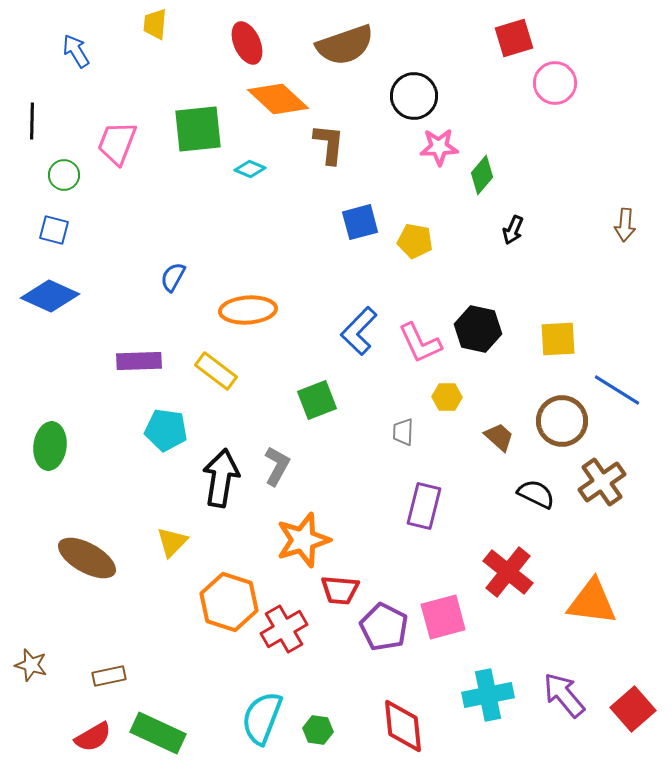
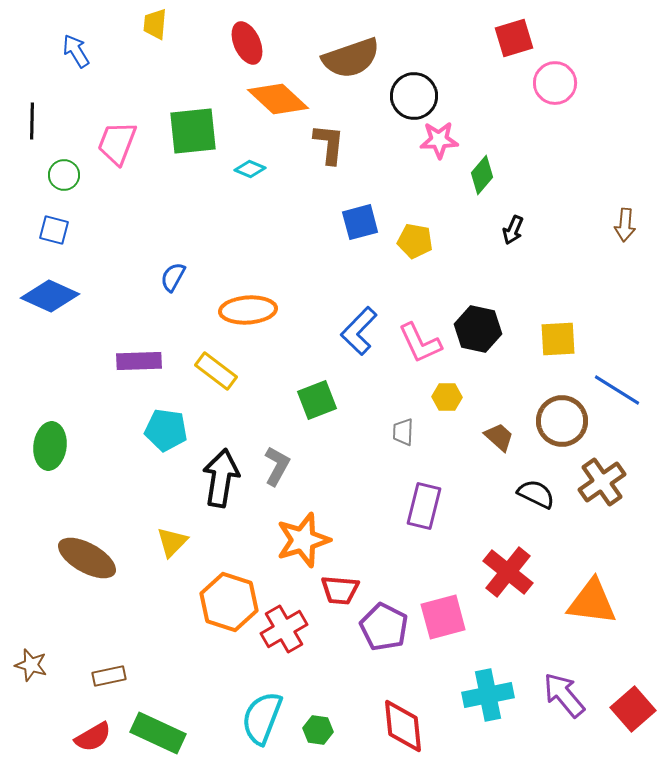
brown semicircle at (345, 45): moved 6 px right, 13 px down
green square at (198, 129): moved 5 px left, 2 px down
pink star at (439, 147): moved 7 px up
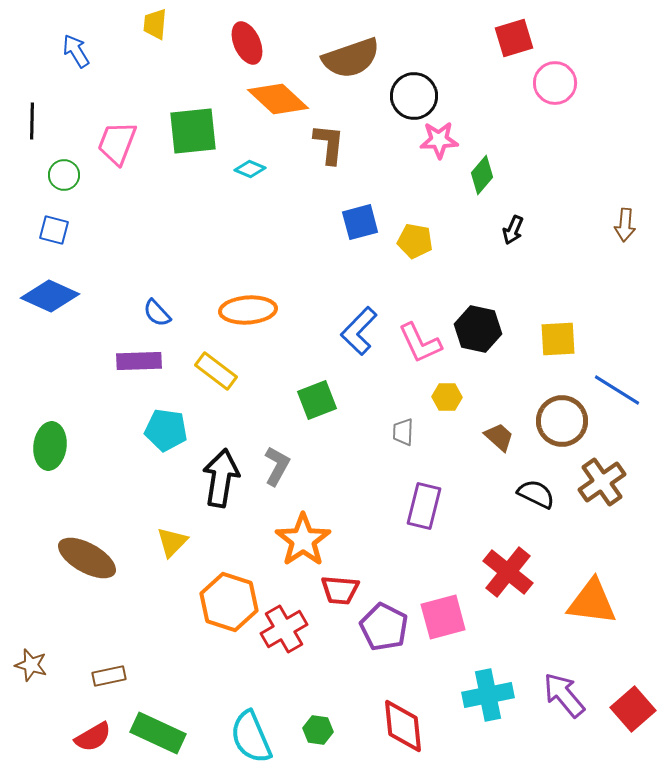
blue semicircle at (173, 277): moved 16 px left, 36 px down; rotated 72 degrees counterclockwise
orange star at (303, 540): rotated 18 degrees counterclockwise
cyan semicircle at (262, 718): moved 11 px left, 19 px down; rotated 44 degrees counterclockwise
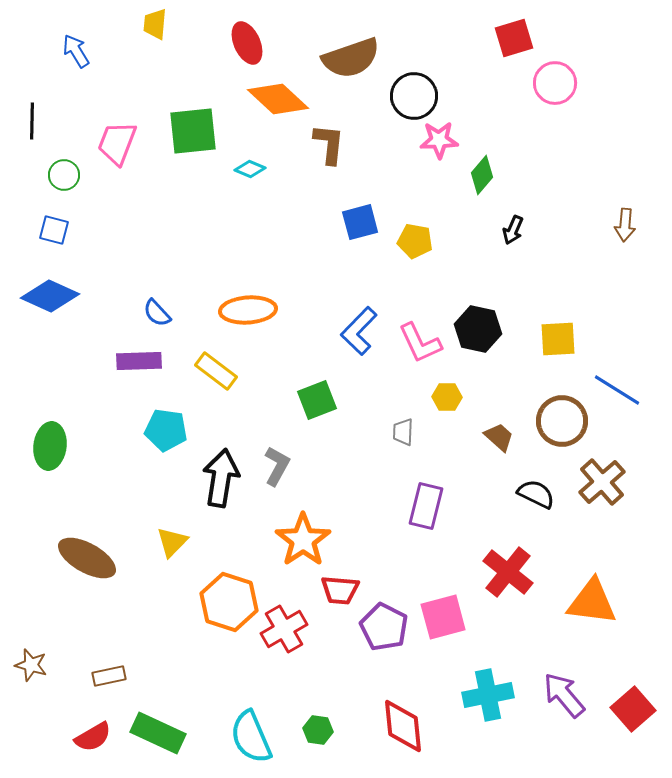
brown cross at (602, 482): rotated 6 degrees counterclockwise
purple rectangle at (424, 506): moved 2 px right
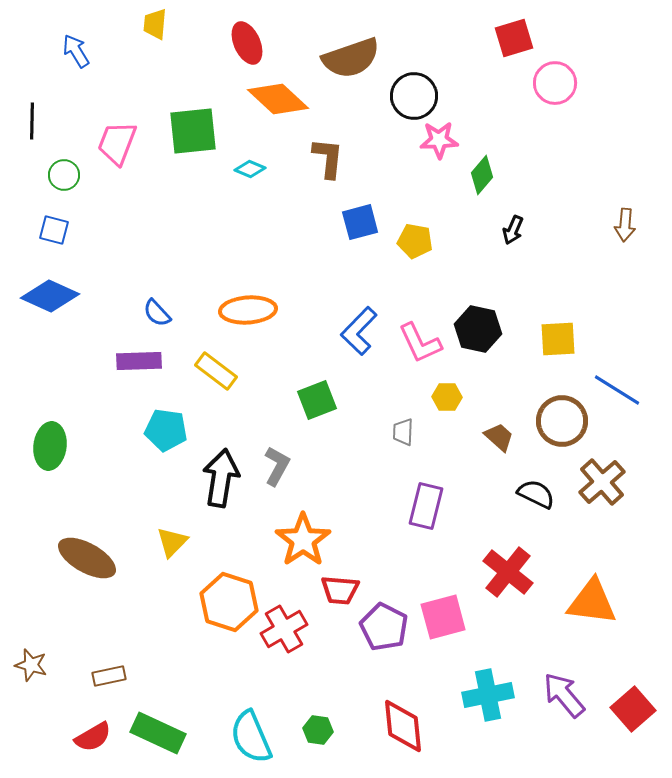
brown L-shape at (329, 144): moved 1 px left, 14 px down
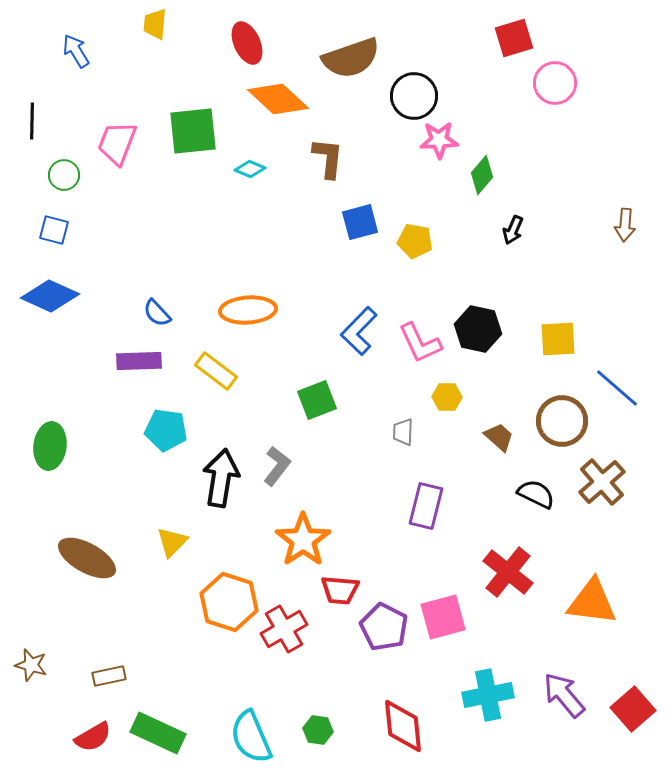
blue line at (617, 390): moved 2 px up; rotated 9 degrees clockwise
gray L-shape at (277, 466): rotated 9 degrees clockwise
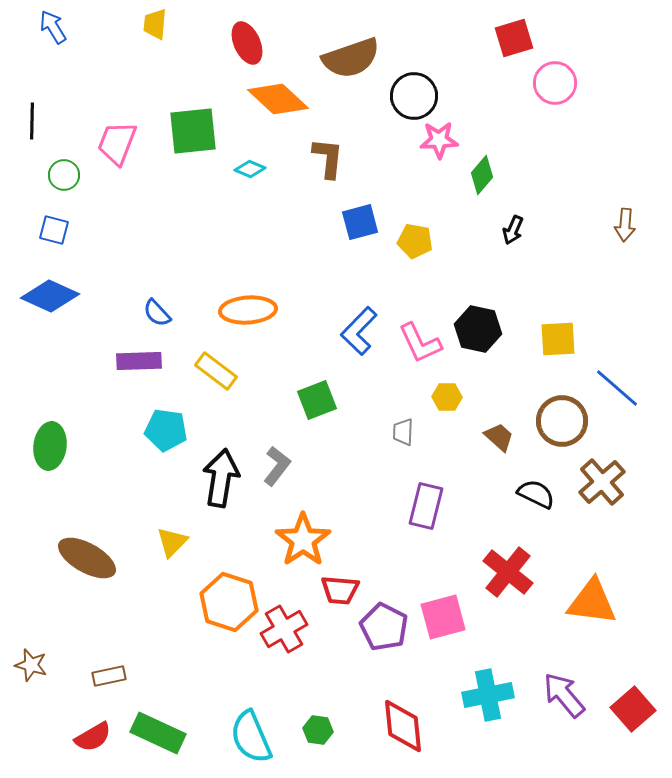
blue arrow at (76, 51): moved 23 px left, 24 px up
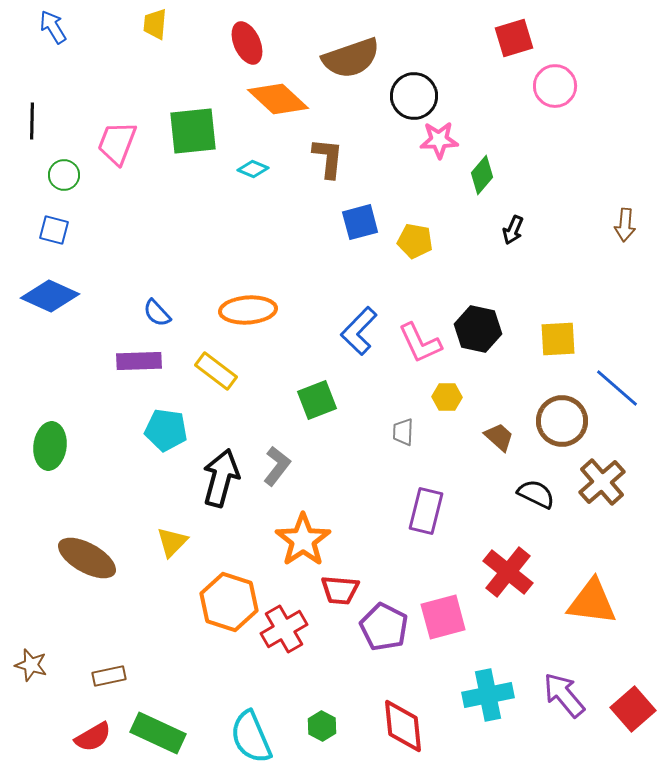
pink circle at (555, 83): moved 3 px down
cyan diamond at (250, 169): moved 3 px right
black arrow at (221, 478): rotated 6 degrees clockwise
purple rectangle at (426, 506): moved 5 px down
green hexagon at (318, 730): moved 4 px right, 4 px up; rotated 20 degrees clockwise
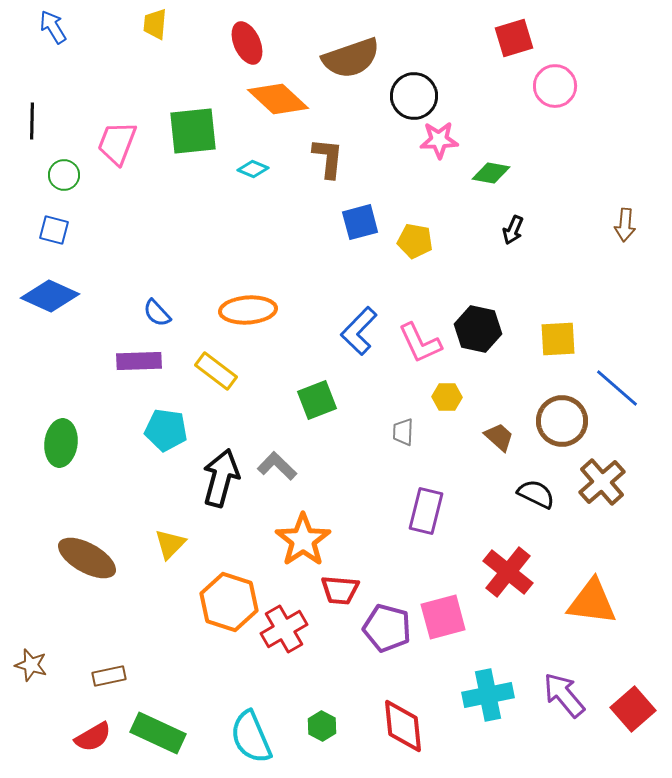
green diamond at (482, 175): moved 9 px right, 2 px up; rotated 60 degrees clockwise
green ellipse at (50, 446): moved 11 px right, 3 px up
gray L-shape at (277, 466): rotated 84 degrees counterclockwise
yellow triangle at (172, 542): moved 2 px left, 2 px down
purple pentagon at (384, 627): moved 3 px right, 1 px down; rotated 12 degrees counterclockwise
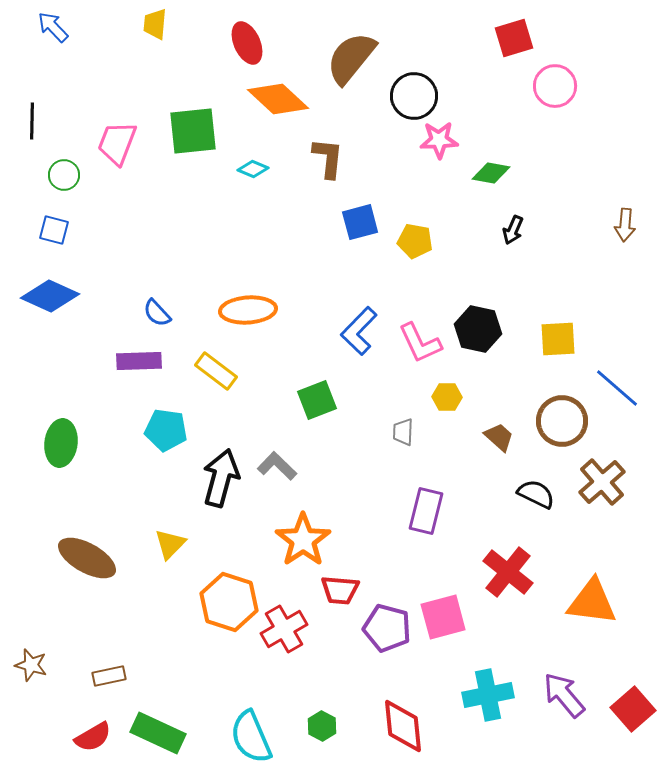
blue arrow at (53, 27): rotated 12 degrees counterclockwise
brown semicircle at (351, 58): rotated 148 degrees clockwise
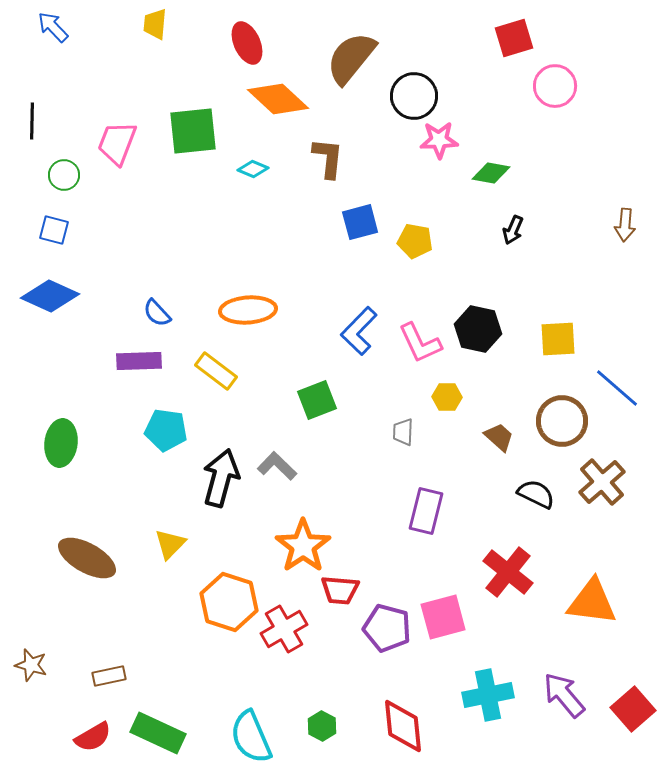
orange star at (303, 540): moved 6 px down
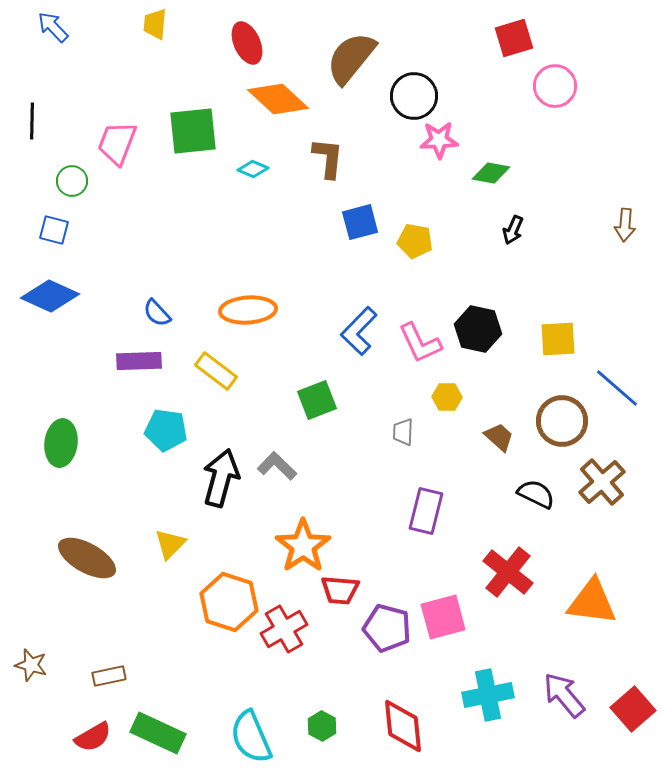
green circle at (64, 175): moved 8 px right, 6 px down
